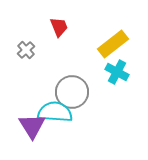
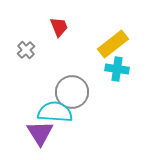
cyan cross: moved 3 px up; rotated 20 degrees counterclockwise
purple triangle: moved 8 px right, 7 px down
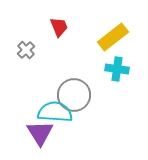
yellow rectangle: moved 7 px up
gray circle: moved 2 px right, 3 px down
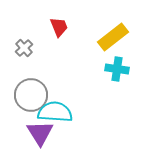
gray cross: moved 2 px left, 2 px up
gray circle: moved 43 px left
